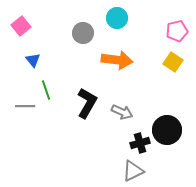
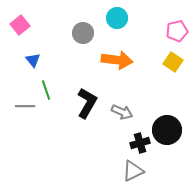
pink square: moved 1 px left, 1 px up
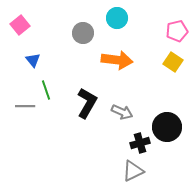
black circle: moved 3 px up
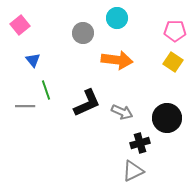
pink pentagon: moved 2 px left; rotated 15 degrees clockwise
black L-shape: rotated 36 degrees clockwise
black circle: moved 9 px up
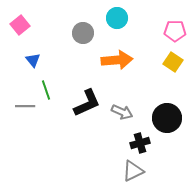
orange arrow: rotated 12 degrees counterclockwise
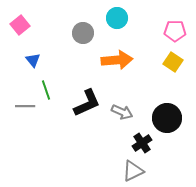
black cross: moved 2 px right; rotated 18 degrees counterclockwise
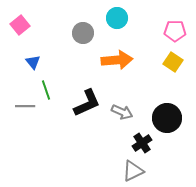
blue triangle: moved 2 px down
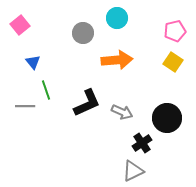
pink pentagon: rotated 15 degrees counterclockwise
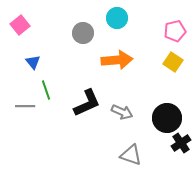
black cross: moved 39 px right
gray triangle: moved 2 px left, 16 px up; rotated 45 degrees clockwise
